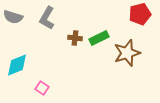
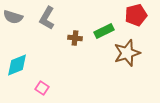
red pentagon: moved 4 px left, 1 px down
green rectangle: moved 5 px right, 7 px up
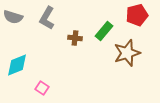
red pentagon: moved 1 px right
green rectangle: rotated 24 degrees counterclockwise
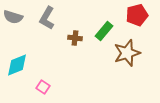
pink square: moved 1 px right, 1 px up
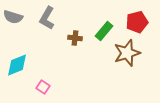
red pentagon: moved 7 px down
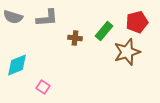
gray L-shape: rotated 125 degrees counterclockwise
brown star: moved 1 px up
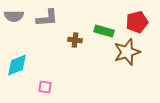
gray semicircle: moved 1 px right, 1 px up; rotated 18 degrees counterclockwise
green rectangle: rotated 66 degrees clockwise
brown cross: moved 2 px down
pink square: moved 2 px right; rotated 24 degrees counterclockwise
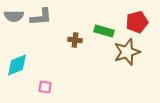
gray L-shape: moved 6 px left, 1 px up
